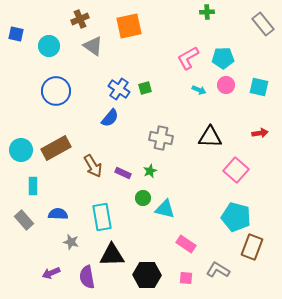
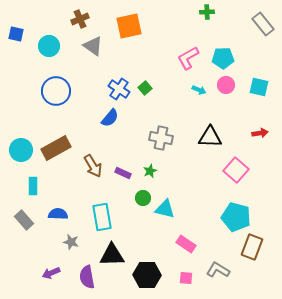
green square at (145, 88): rotated 24 degrees counterclockwise
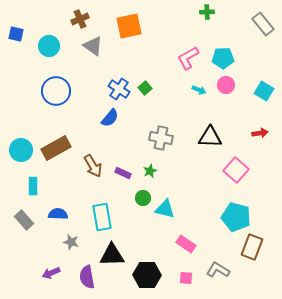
cyan square at (259, 87): moved 5 px right, 4 px down; rotated 18 degrees clockwise
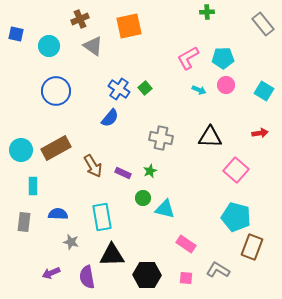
gray rectangle at (24, 220): moved 2 px down; rotated 48 degrees clockwise
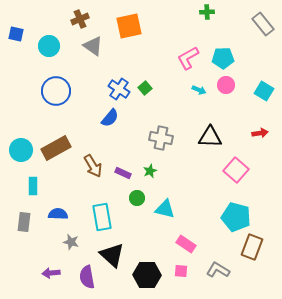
green circle at (143, 198): moved 6 px left
black triangle at (112, 255): rotated 44 degrees clockwise
purple arrow at (51, 273): rotated 18 degrees clockwise
pink square at (186, 278): moved 5 px left, 7 px up
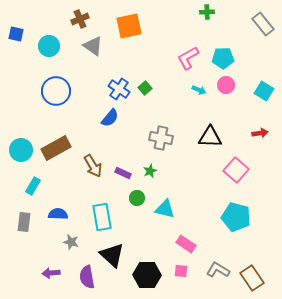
cyan rectangle at (33, 186): rotated 30 degrees clockwise
brown rectangle at (252, 247): moved 31 px down; rotated 55 degrees counterclockwise
